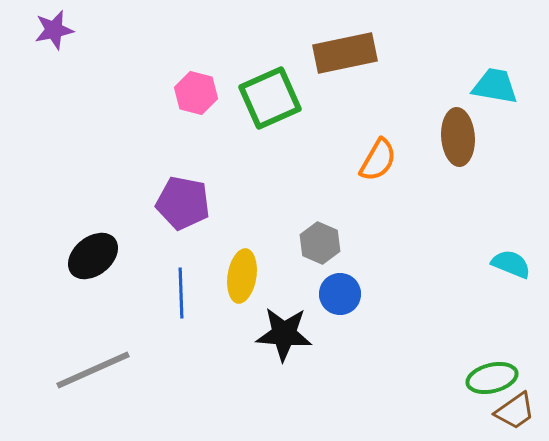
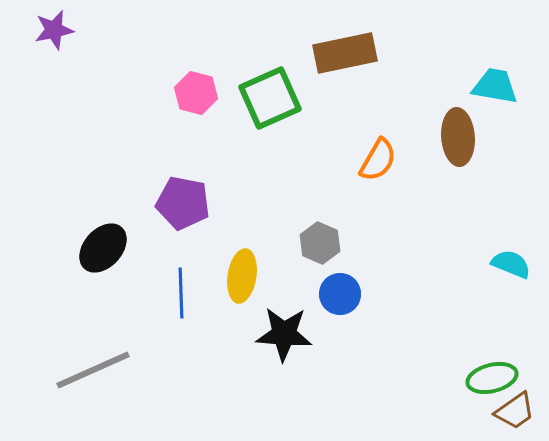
black ellipse: moved 10 px right, 8 px up; rotated 9 degrees counterclockwise
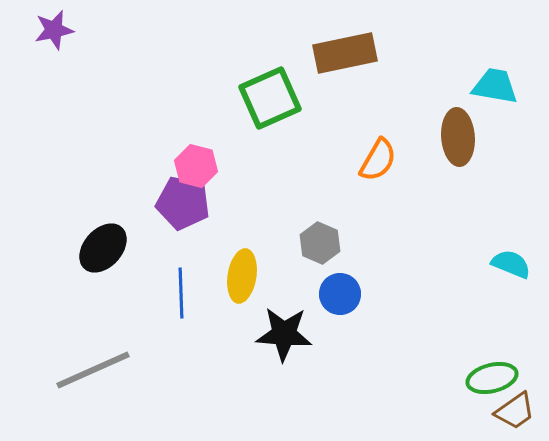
pink hexagon: moved 73 px down
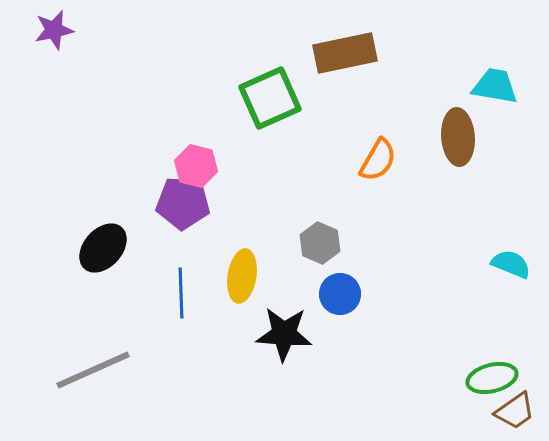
purple pentagon: rotated 8 degrees counterclockwise
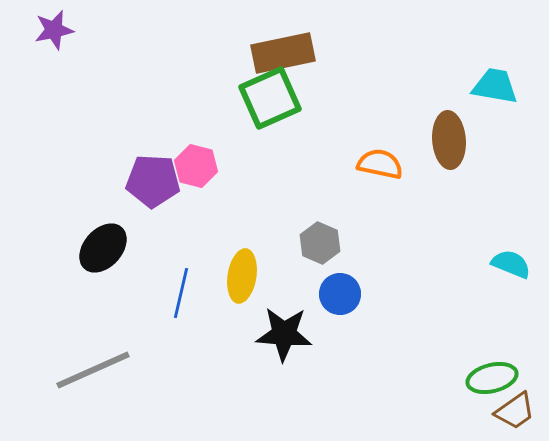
brown rectangle: moved 62 px left
brown ellipse: moved 9 px left, 3 px down
orange semicircle: moved 2 px right, 4 px down; rotated 108 degrees counterclockwise
purple pentagon: moved 30 px left, 22 px up
blue line: rotated 15 degrees clockwise
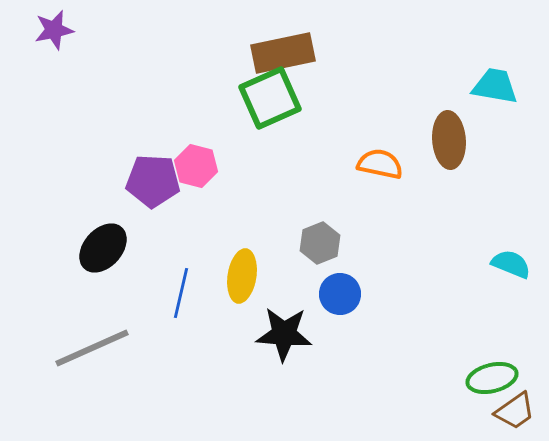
gray hexagon: rotated 15 degrees clockwise
gray line: moved 1 px left, 22 px up
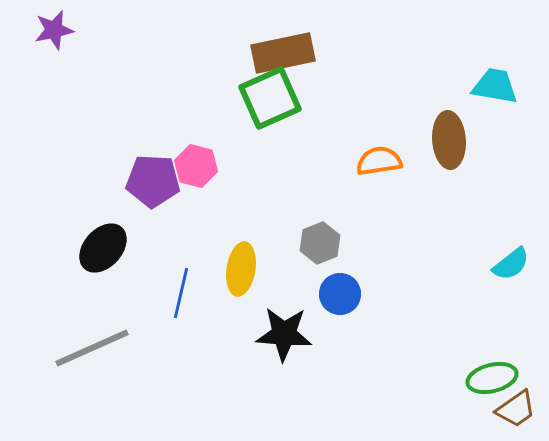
orange semicircle: moved 1 px left, 3 px up; rotated 21 degrees counterclockwise
cyan semicircle: rotated 120 degrees clockwise
yellow ellipse: moved 1 px left, 7 px up
brown trapezoid: moved 1 px right, 2 px up
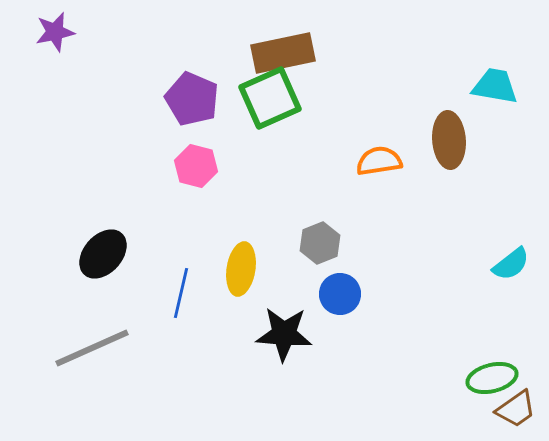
purple star: moved 1 px right, 2 px down
purple pentagon: moved 39 px right, 82 px up; rotated 20 degrees clockwise
black ellipse: moved 6 px down
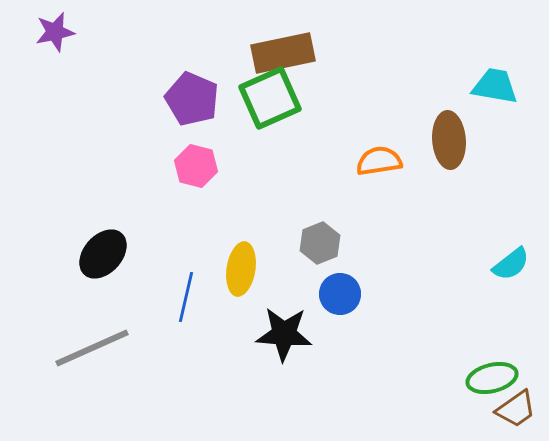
blue line: moved 5 px right, 4 px down
